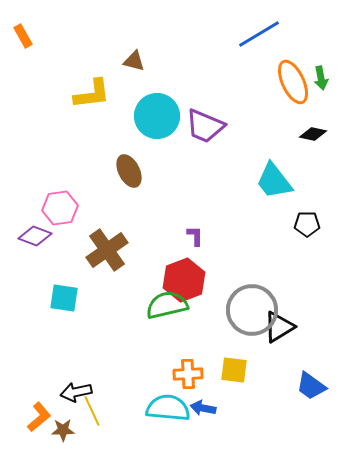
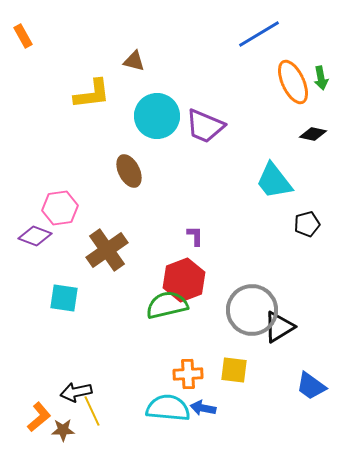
black pentagon: rotated 15 degrees counterclockwise
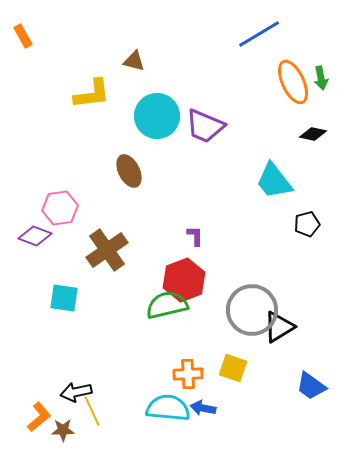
yellow square: moved 1 px left, 2 px up; rotated 12 degrees clockwise
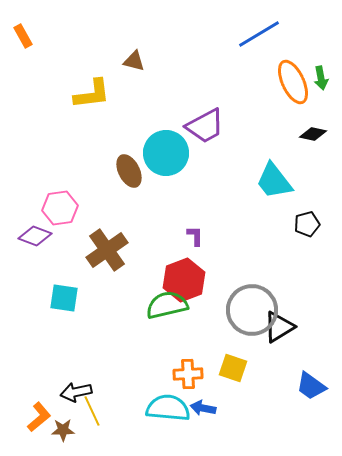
cyan circle: moved 9 px right, 37 px down
purple trapezoid: rotated 51 degrees counterclockwise
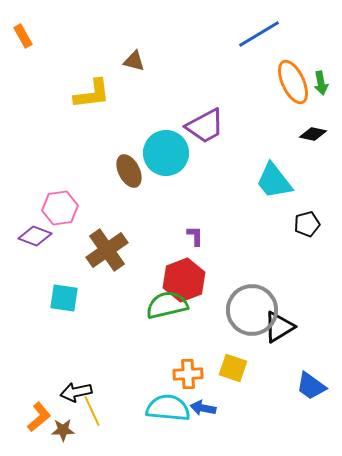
green arrow: moved 5 px down
